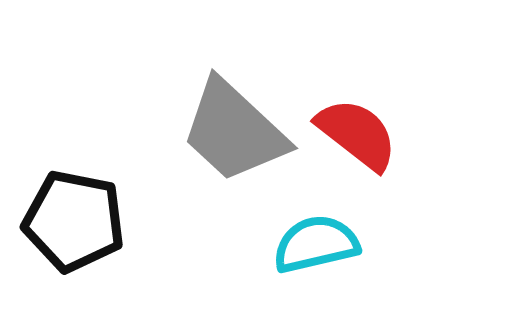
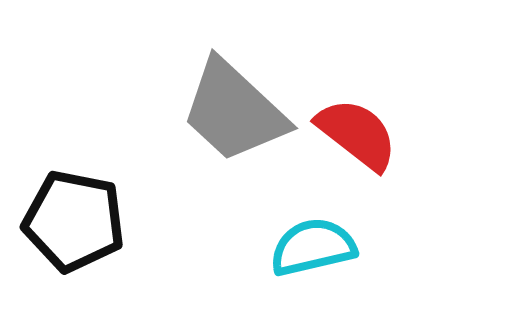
gray trapezoid: moved 20 px up
cyan semicircle: moved 3 px left, 3 px down
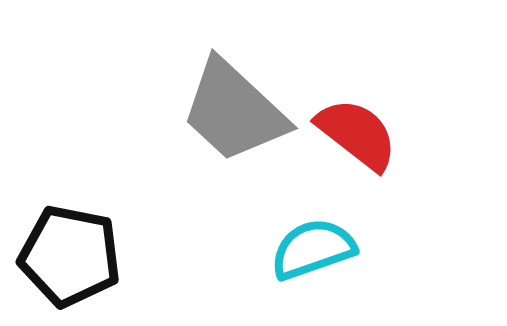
black pentagon: moved 4 px left, 35 px down
cyan semicircle: moved 2 px down; rotated 6 degrees counterclockwise
